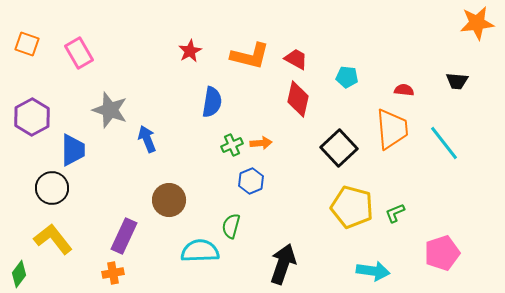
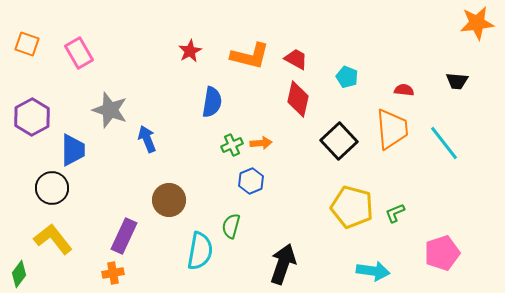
cyan pentagon: rotated 15 degrees clockwise
black square: moved 7 px up
cyan semicircle: rotated 102 degrees clockwise
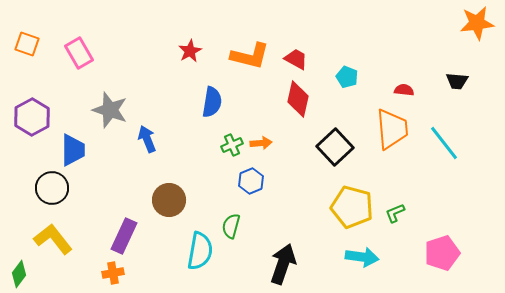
black square: moved 4 px left, 6 px down
cyan arrow: moved 11 px left, 14 px up
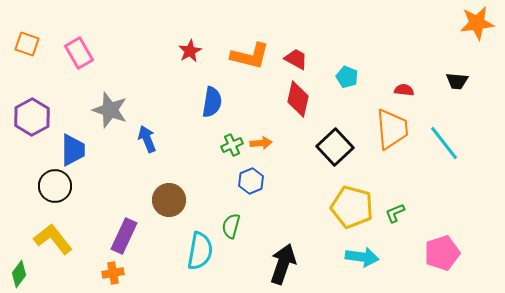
black circle: moved 3 px right, 2 px up
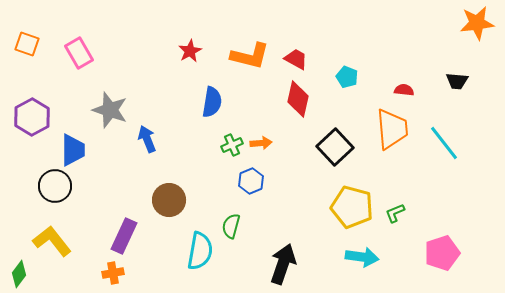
yellow L-shape: moved 1 px left, 2 px down
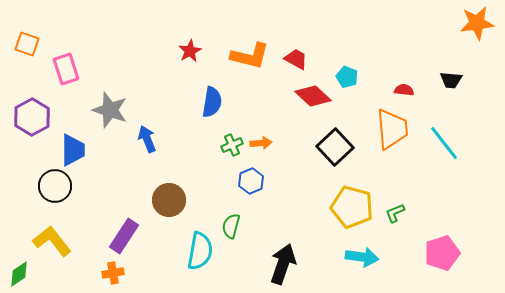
pink rectangle: moved 13 px left, 16 px down; rotated 12 degrees clockwise
black trapezoid: moved 6 px left, 1 px up
red diamond: moved 15 px right, 3 px up; rotated 60 degrees counterclockwise
purple rectangle: rotated 8 degrees clockwise
green diamond: rotated 20 degrees clockwise
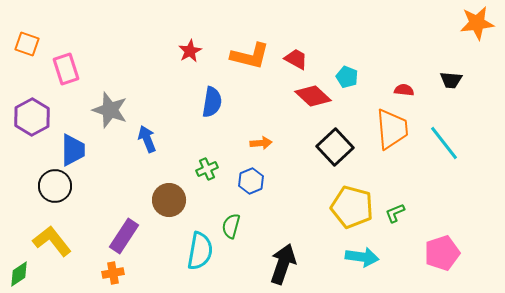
green cross: moved 25 px left, 24 px down
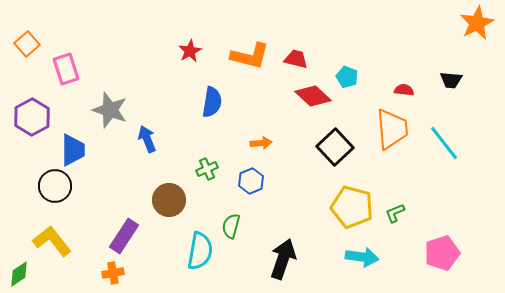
orange star: rotated 20 degrees counterclockwise
orange square: rotated 30 degrees clockwise
red trapezoid: rotated 15 degrees counterclockwise
black arrow: moved 5 px up
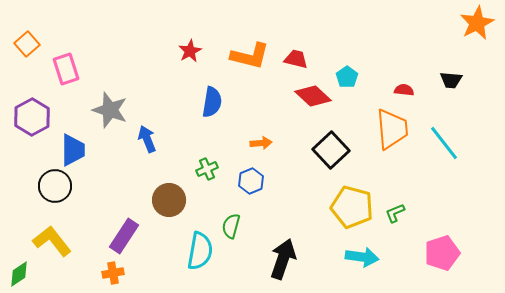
cyan pentagon: rotated 15 degrees clockwise
black square: moved 4 px left, 3 px down
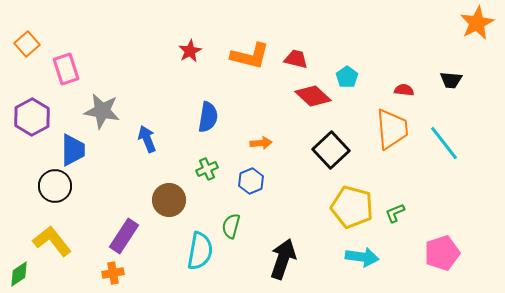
blue semicircle: moved 4 px left, 15 px down
gray star: moved 8 px left, 1 px down; rotated 9 degrees counterclockwise
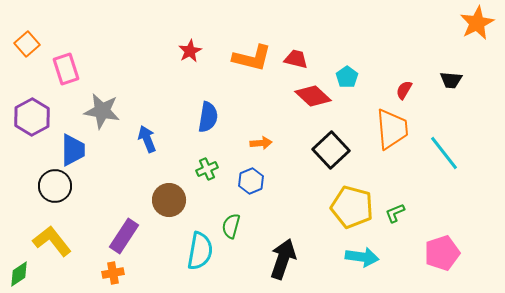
orange L-shape: moved 2 px right, 2 px down
red semicircle: rotated 66 degrees counterclockwise
cyan line: moved 10 px down
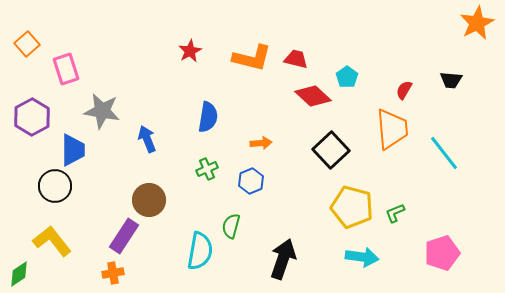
brown circle: moved 20 px left
